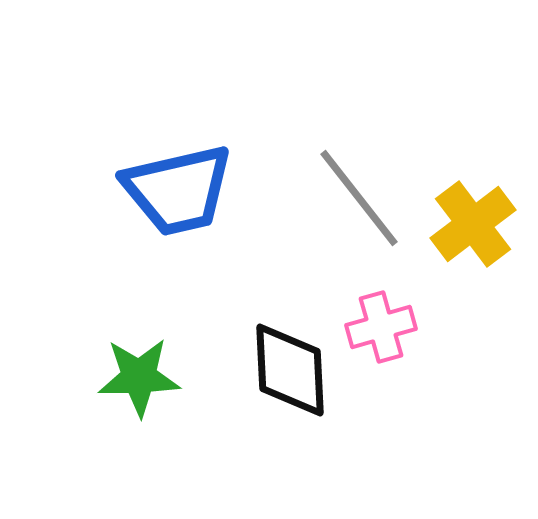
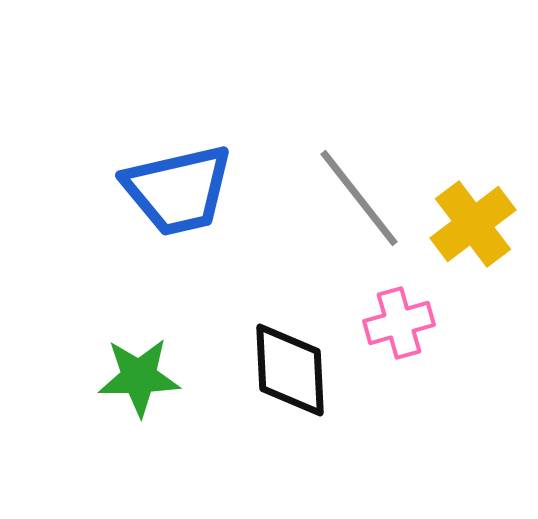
pink cross: moved 18 px right, 4 px up
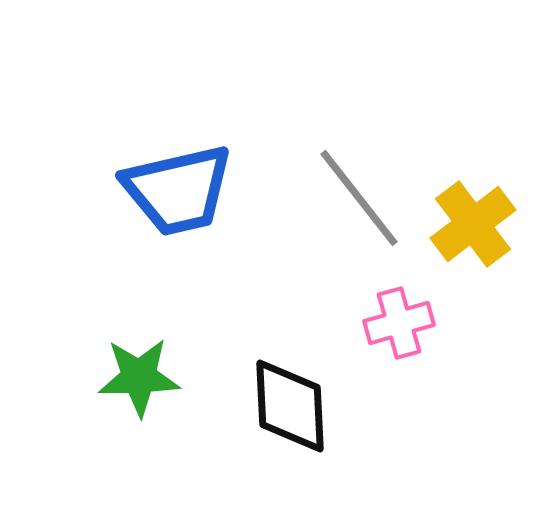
black diamond: moved 36 px down
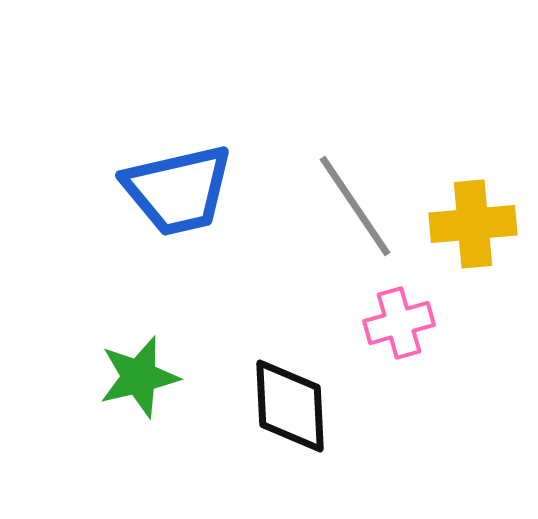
gray line: moved 4 px left, 8 px down; rotated 4 degrees clockwise
yellow cross: rotated 32 degrees clockwise
green star: rotated 12 degrees counterclockwise
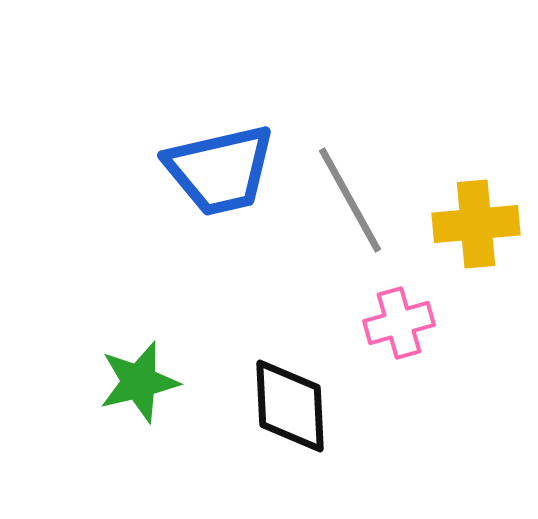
blue trapezoid: moved 42 px right, 20 px up
gray line: moved 5 px left, 6 px up; rotated 5 degrees clockwise
yellow cross: moved 3 px right
green star: moved 5 px down
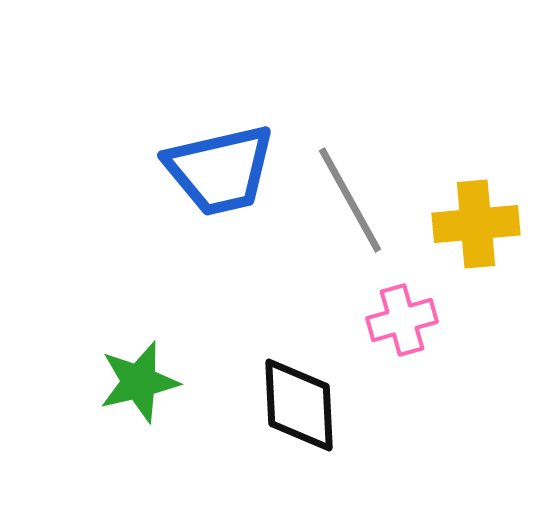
pink cross: moved 3 px right, 3 px up
black diamond: moved 9 px right, 1 px up
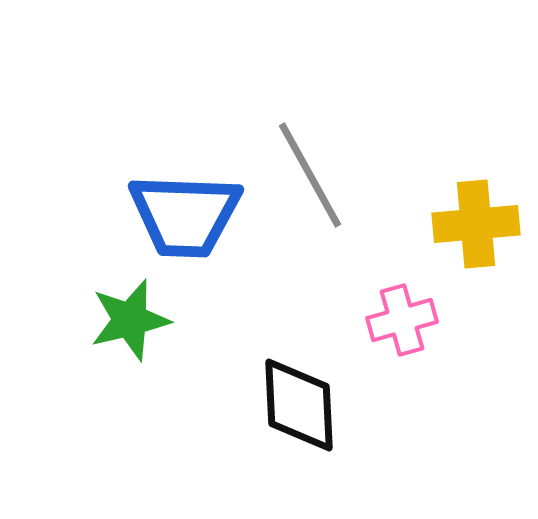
blue trapezoid: moved 35 px left, 45 px down; rotated 15 degrees clockwise
gray line: moved 40 px left, 25 px up
green star: moved 9 px left, 62 px up
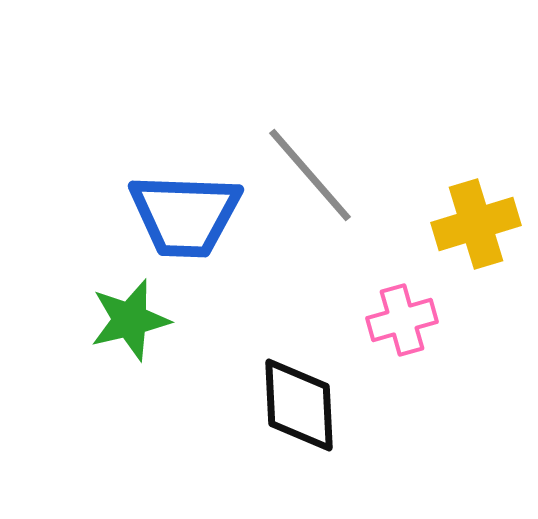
gray line: rotated 12 degrees counterclockwise
yellow cross: rotated 12 degrees counterclockwise
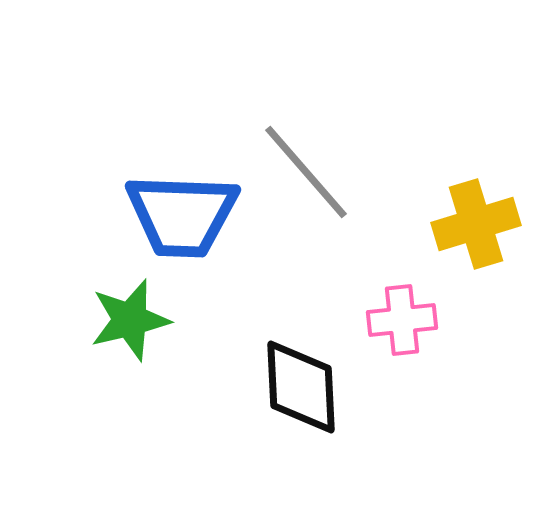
gray line: moved 4 px left, 3 px up
blue trapezoid: moved 3 px left
pink cross: rotated 10 degrees clockwise
black diamond: moved 2 px right, 18 px up
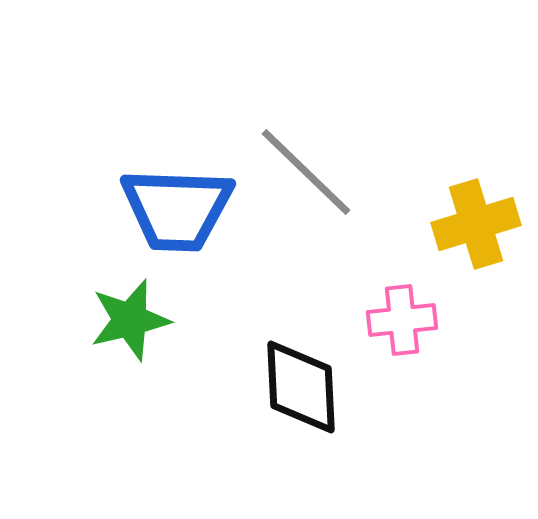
gray line: rotated 5 degrees counterclockwise
blue trapezoid: moved 5 px left, 6 px up
